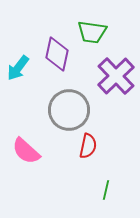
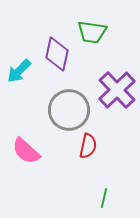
cyan arrow: moved 1 px right, 3 px down; rotated 8 degrees clockwise
purple cross: moved 1 px right, 14 px down
green line: moved 2 px left, 8 px down
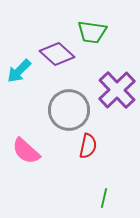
purple diamond: rotated 60 degrees counterclockwise
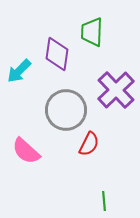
green trapezoid: rotated 84 degrees clockwise
purple diamond: rotated 56 degrees clockwise
purple cross: moved 1 px left
gray circle: moved 3 px left
red semicircle: moved 1 px right, 2 px up; rotated 15 degrees clockwise
green line: moved 3 px down; rotated 18 degrees counterclockwise
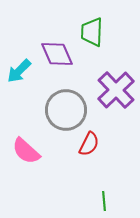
purple diamond: rotated 32 degrees counterclockwise
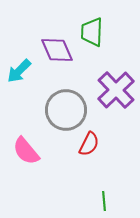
purple diamond: moved 4 px up
pink semicircle: rotated 8 degrees clockwise
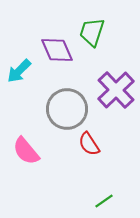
green trapezoid: rotated 16 degrees clockwise
gray circle: moved 1 px right, 1 px up
red semicircle: rotated 120 degrees clockwise
green line: rotated 60 degrees clockwise
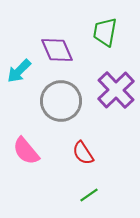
green trapezoid: moved 13 px right; rotated 8 degrees counterclockwise
gray circle: moved 6 px left, 8 px up
red semicircle: moved 6 px left, 9 px down
green line: moved 15 px left, 6 px up
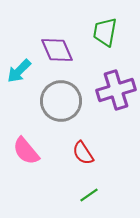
purple cross: rotated 27 degrees clockwise
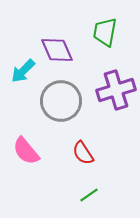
cyan arrow: moved 4 px right
